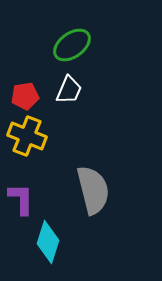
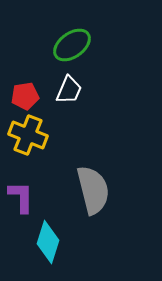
yellow cross: moved 1 px right, 1 px up
purple L-shape: moved 2 px up
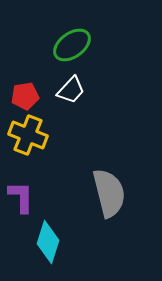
white trapezoid: moved 2 px right; rotated 20 degrees clockwise
gray semicircle: moved 16 px right, 3 px down
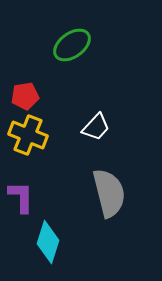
white trapezoid: moved 25 px right, 37 px down
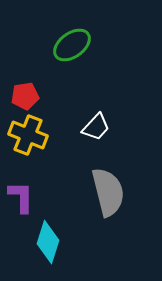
gray semicircle: moved 1 px left, 1 px up
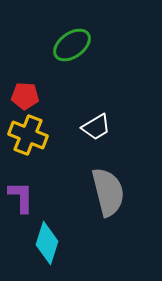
red pentagon: rotated 12 degrees clockwise
white trapezoid: rotated 16 degrees clockwise
cyan diamond: moved 1 px left, 1 px down
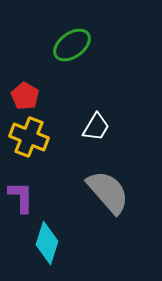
red pentagon: rotated 28 degrees clockwise
white trapezoid: rotated 28 degrees counterclockwise
yellow cross: moved 1 px right, 2 px down
gray semicircle: rotated 27 degrees counterclockwise
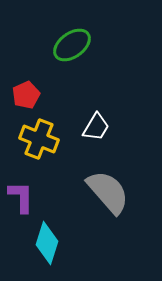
red pentagon: moved 1 px right, 1 px up; rotated 16 degrees clockwise
yellow cross: moved 10 px right, 2 px down
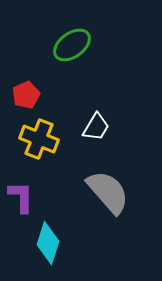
cyan diamond: moved 1 px right
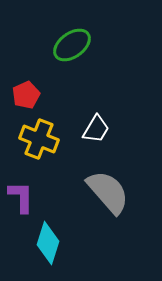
white trapezoid: moved 2 px down
